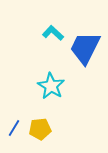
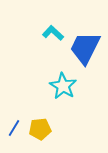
cyan star: moved 12 px right
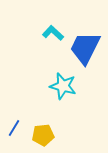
cyan star: rotated 16 degrees counterclockwise
yellow pentagon: moved 3 px right, 6 px down
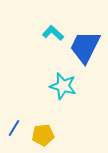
blue trapezoid: moved 1 px up
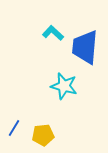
blue trapezoid: rotated 21 degrees counterclockwise
cyan star: moved 1 px right
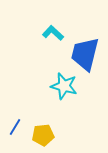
blue trapezoid: moved 7 px down; rotated 9 degrees clockwise
blue line: moved 1 px right, 1 px up
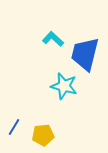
cyan L-shape: moved 6 px down
blue line: moved 1 px left
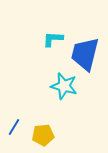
cyan L-shape: rotated 40 degrees counterclockwise
